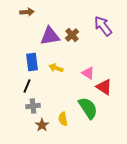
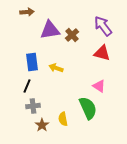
purple triangle: moved 6 px up
pink triangle: moved 11 px right, 13 px down
red triangle: moved 2 px left, 34 px up; rotated 18 degrees counterclockwise
green semicircle: rotated 10 degrees clockwise
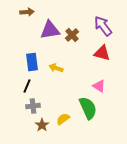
yellow semicircle: rotated 64 degrees clockwise
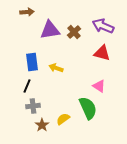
purple arrow: rotated 30 degrees counterclockwise
brown cross: moved 2 px right, 3 px up
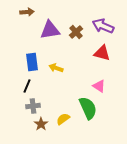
brown cross: moved 2 px right
brown star: moved 1 px left, 1 px up
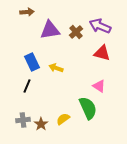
purple arrow: moved 3 px left
blue rectangle: rotated 18 degrees counterclockwise
gray cross: moved 10 px left, 14 px down
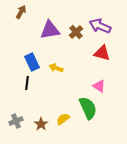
brown arrow: moved 6 px left; rotated 56 degrees counterclockwise
black line: moved 3 px up; rotated 16 degrees counterclockwise
gray cross: moved 7 px left, 1 px down; rotated 16 degrees counterclockwise
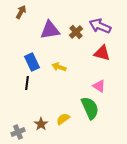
yellow arrow: moved 3 px right, 1 px up
green semicircle: moved 2 px right
gray cross: moved 2 px right, 11 px down
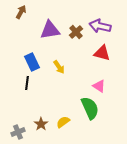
purple arrow: rotated 10 degrees counterclockwise
yellow arrow: rotated 144 degrees counterclockwise
yellow semicircle: moved 3 px down
